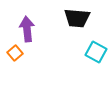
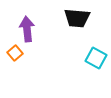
cyan square: moved 6 px down
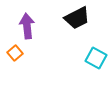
black trapezoid: rotated 32 degrees counterclockwise
purple arrow: moved 3 px up
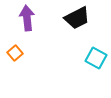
purple arrow: moved 8 px up
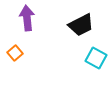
black trapezoid: moved 4 px right, 7 px down
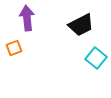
orange square: moved 1 px left, 5 px up; rotated 21 degrees clockwise
cyan square: rotated 10 degrees clockwise
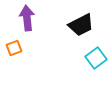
cyan square: rotated 15 degrees clockwise
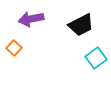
purple arrow: moved 4 px right, 1 px down; rotated 95 degrees counterclockwise
orange square: rotated 28 degrees counterclockwise
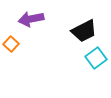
black trapezoid: moved 3 px right, 6 px down
orange square: moved 3 px left, 4 px up
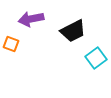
black trapezoid: moved 11 px left
orange square: rotated 21 degrees counterclockwise
